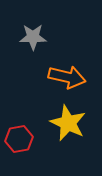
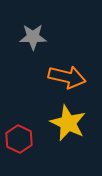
red hexagon: rotated 24 degrees counterclockwise
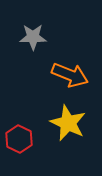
orange arrow: moved 3 px right, 2 px up; rotated 9 degrees clockwise
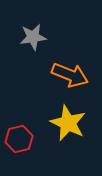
gray star: rotated 8 degrees counterclockwise
red hexagon: rotated 20 degrees clockwise
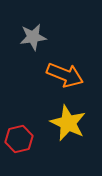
orange arrow: moved 5 px left
